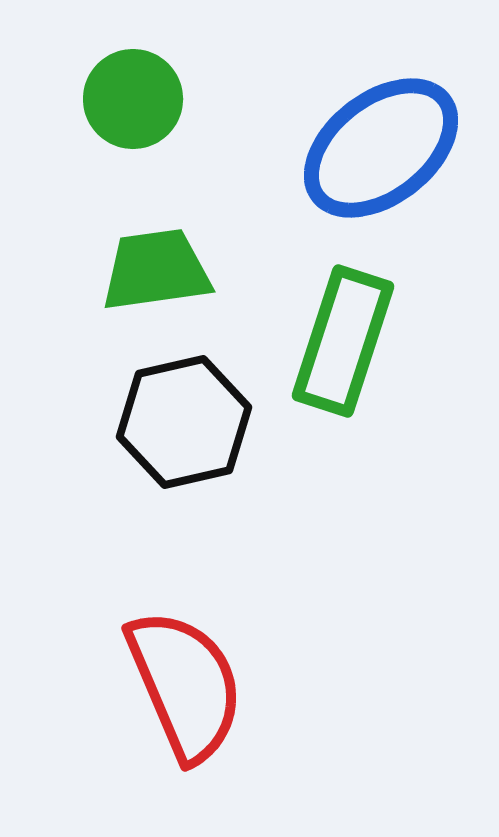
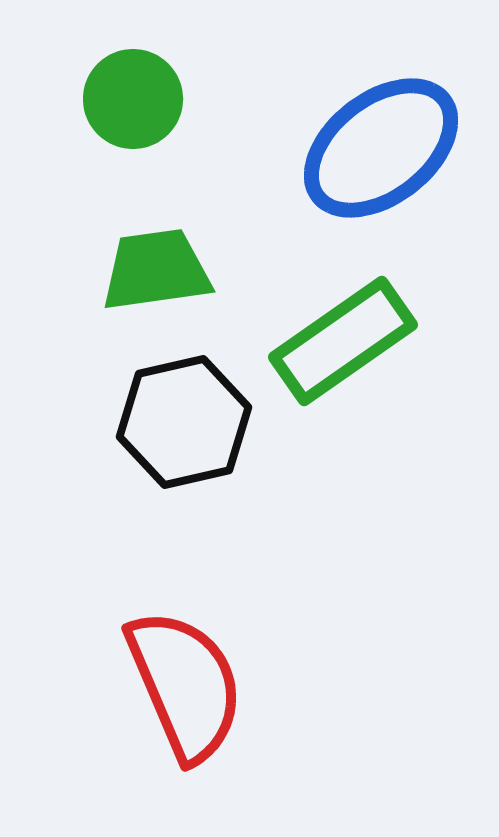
green rectangle: rotated 37 degrees clockwise
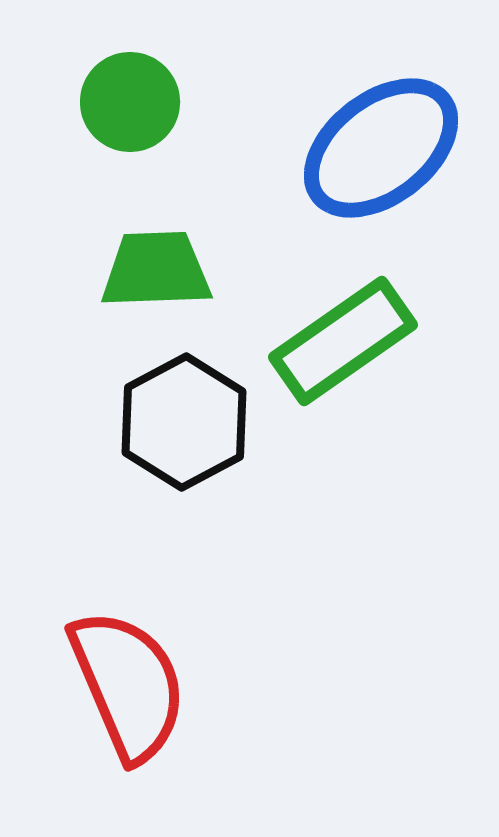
green circle: moved 3 px left, 3 px down
green trapezoid: rotated 6 degrees clockwise
black hexagon: rotated 15 degrees counterclockwise
red semicircle: moved 57 px left
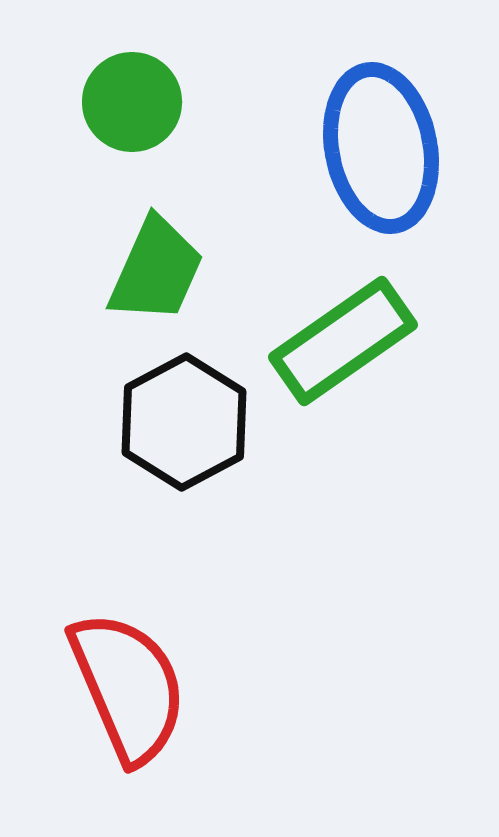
green circle: moved 2 px right
blue ellipse: rotated 63 degrees counterclockwise
green trapezoid: rotated 116 degrees clockwise
red semicircle: moved 2 px down
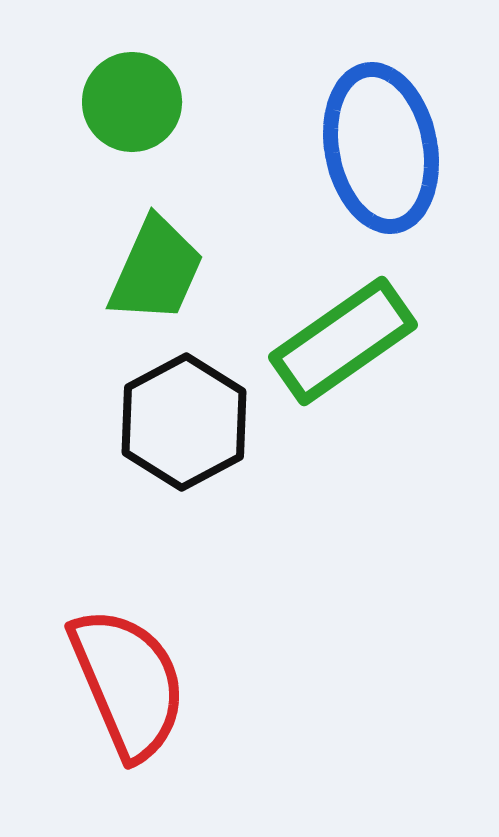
red semicircle: moved 4 px up
